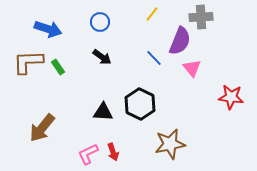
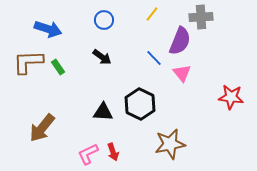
blue circle: moved 4 px right, 2 px up
pink triangle: moved 10 px left, 5 px down
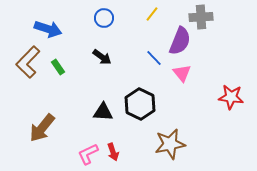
blue circle: moved 2 px up
brown L-shape: rotated 44 degrees counterclockwise
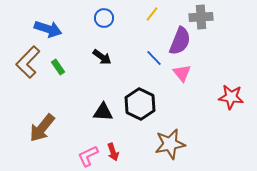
pink L-shape: moved 2 px down
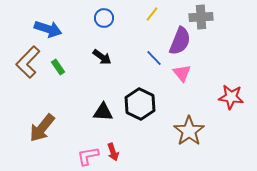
brown star: moved 19 px right, 13 px up; rotated 24 degrees counterclockwise
pink L-shape: rotated 15 degrees clockwise
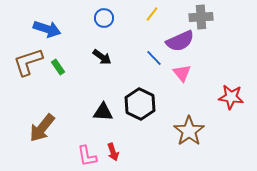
blue arrow: moved 1 px left
purple semicircle: rotated 44 degrees clockwise
brown L-shape: rotated 28 degrees clockwise
pink L-shape: moved 1 px left; rotated 90 degrees counterclockwise
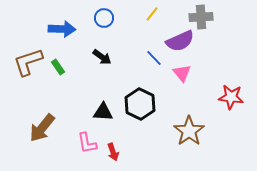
blue arrow: moved 15 px right; rotated 16 degrees counterclockwise
pink L-shape: moved 13 px up
